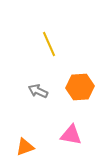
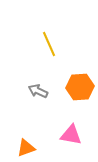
orange triangle: moved 1 px right, 1 px down
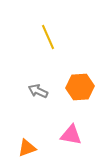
yellow line: moved 1 px left, 7 px up
orange triangle: moved 1 px right
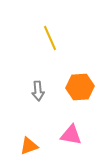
yellow line: moved 2 px right, 1 px down
gray arrow: rotated 120 degrees counterclockwise
orange triangle: moved 2 px right, 2 px up
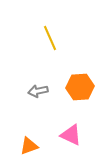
gray arrow: rotated 84 degrees clockwise
pink triangle: rotated 15 degrees clockwise
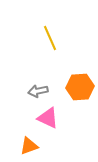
pink triangle: moved 23 px left, 17 px up
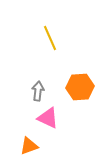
gray arrow: rotated 108 degrees clockwise
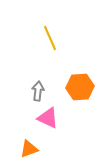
orange triangle: moved 3 px down
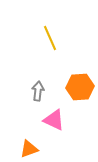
pink triangle: moved 6 px right, 2 px down
